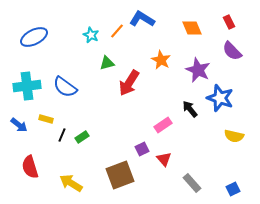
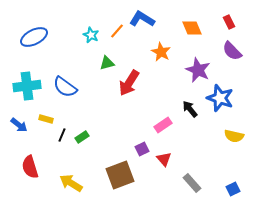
orange star: moved 8 px up
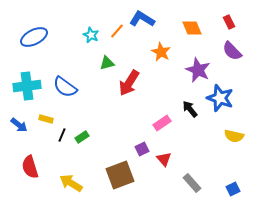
pink rectangle: moved 1 px left, 2 px up
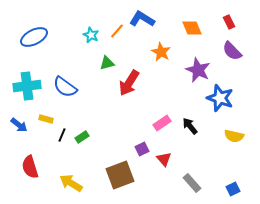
black arrow: moved 17 px down
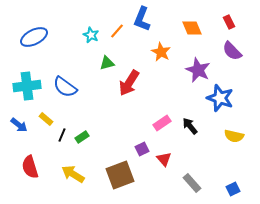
blue L-shape: rotated 100 degrees counterclockwise
yellow rectangle: rotated 24 degrees clockwise
yellow arrow: moved 2 px right, 9 px up
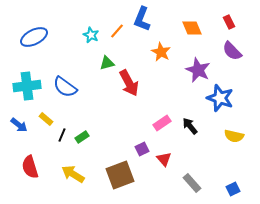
red arrow: rotated 60 degrees counterclockwise
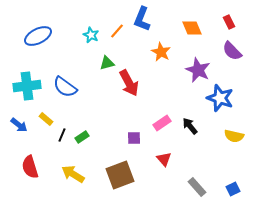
blue ellipse: moved 4 px right, 1 px up
purple square: moved 8 px left, 11 px up; rotated 24 degrees clockwise
gray rectangle: moved 5 px right, 4 px down
